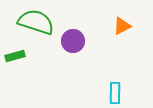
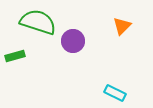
green semicircle: moved 2 px right
orange triangle: rotated 18 degrees counterclockwise
cyan rectangle: rotated 65 degrees counterclockwise
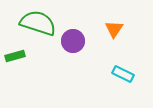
green semicircle: moved 1 px down
orange triangle: moved 8 px left, 3 px down; rotated 12 degrees counterclockwise
cyan rectangle: moved 8 px right, 19 px up
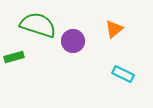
green semicircle: moved 2 px down
orange triangle: rotated 18 degrees clockwise
green rectangle: moved 1 px left, 1 px down
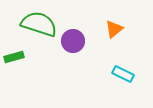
green semicircle: moved 1 px right, 1 px up
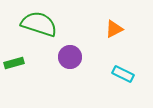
orange triangle: rotated 12 degrees clockwise
purple circle: moved 3 px left, 16 px down
green rectangle: moved 6 px down
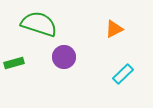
purple circle: moved 6 px left
cyan rectangle: rotated 70 degrees counterclockwise
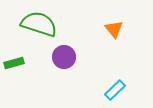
orange triangle: rotated 42 degrees counterclockwise
cyan rectangle: moved 8 px left, 16 px down
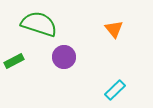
green rectangle: moved 2 px up; rotated 12 degrees counterclockwise
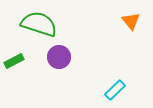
orange triangle: moved 17 px right, 8 px up
purple circle: moved 5 px left
